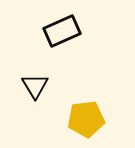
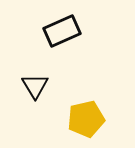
yellow pentagon: rotated 6 degrees counterclockwise
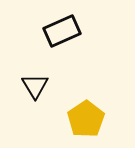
yellow pentagon: rotated 21 degrees counterclockwise
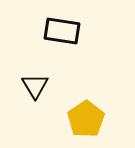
black rectangle: rotated 33 degrees clockwise
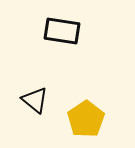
black triangle: moved 14 px down; rotated 20 degrees counterclockwise
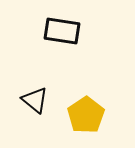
yellow pentagon: moved 4 px up
